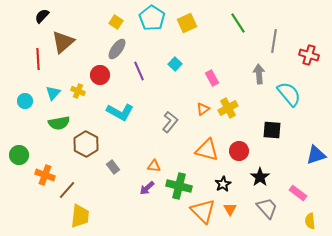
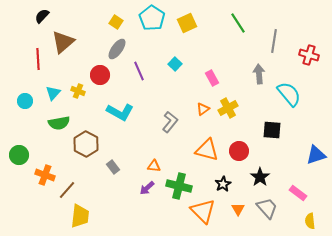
orange triangle at (230, 209): moved 8 px right
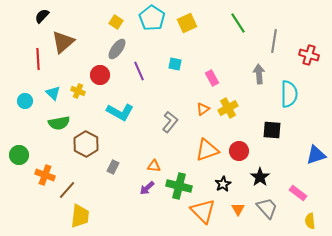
cyan square at (175, 64): rotated 32 degrees counterclockwise
cyan triangle at (53, 93): rotated 28 degrees counterclockwise
cyan semicircle at (289, 94): rotated 40 degrees clockwise
orange triangle at (207, 150): rotated 35 degrees counterclockwise
gray rectangle at (113, 167): rotated 64 degrees clockwise
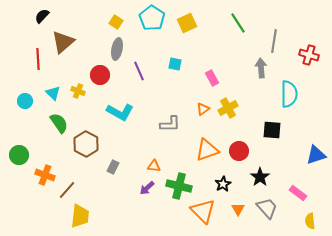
gray ellipse at (117, 49): rotated 25 degrees counterclockwise
gray arrow at (259, 74): moved 2 px right, 6 px up
gray L-shape at (170, 122): moved 2 px down; rotated 50 degrees clockwise
green semicircle at (59, 123): rotated 115 degrees counterclockwise
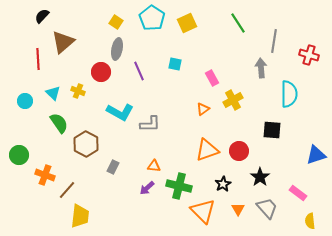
red circle at (100, 75): moved 1 px right, 3 px up
yellow cross at (228, 108): moved 5 px right, 8 px up
gray L-shape at (170, 124): moved 20 px left
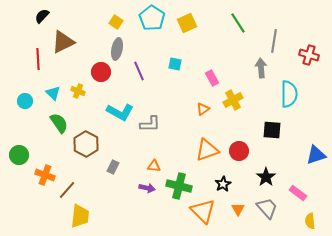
brown triangle at (63, 42): rotated 15 degrees clockwise
black star at (260, 177): moved 6 px right
purple arrow at (147, 188): rotated 126 degrees counterclockwise
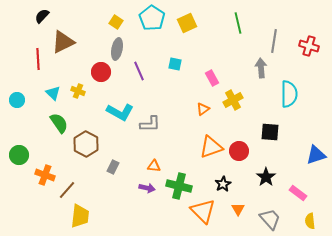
green line at (238, 23): rotated 20 degrees clockwise
red cross at (309, 55): moved 9 px up
cyan circle at (25, 101): moved 8 px left, 1 px up
black square at (272, 130): moved 2 px left, 2 px down
orange triangle at (207, 150): moved 4 px right, 3 px up
gray trapezoid at (267, 208): moved 3 px right, 11 px down
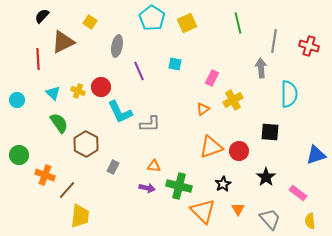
yellow square at (116, 22): moved 26 px left
gray ellipse at (117, 49): moved 3 px up
red circle at (101, 72): moved 15 px down
pink rectangle at (212, 78): rotated 56 degrees clockwise
cyan L-shape at (120, 112): rotated 36 degrees clockwise
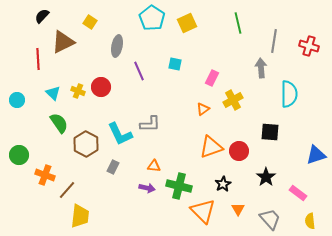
cyan L-shape at (120, 112): moved 22 px down
